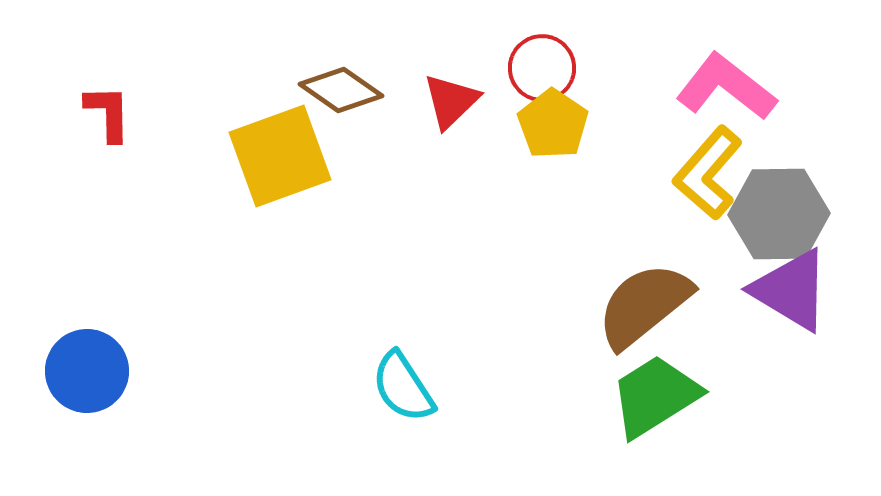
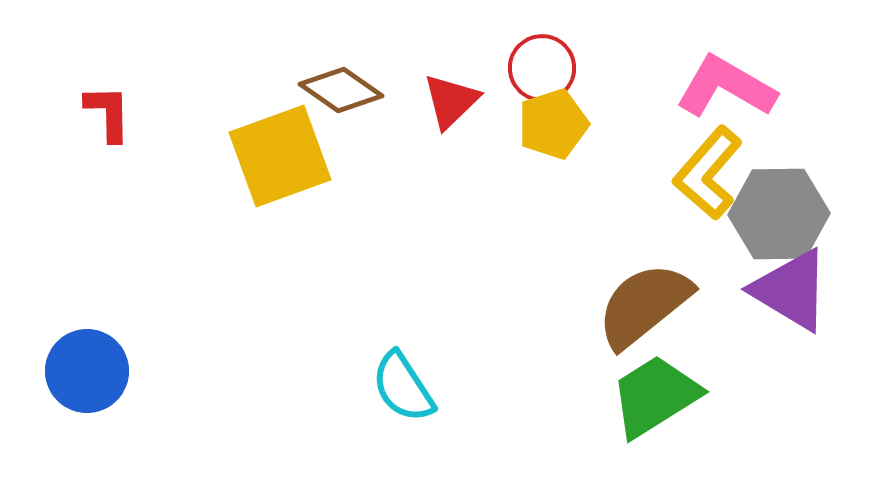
pink L-shape: rotated 8 degrees counterclockwise
yellow pentagon: rotated 20 degrees clockwise
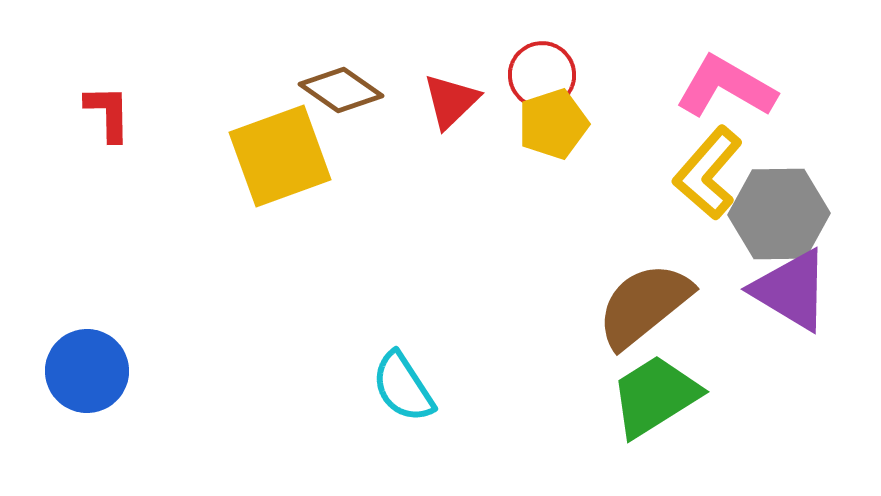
red circle: moved 7 px down
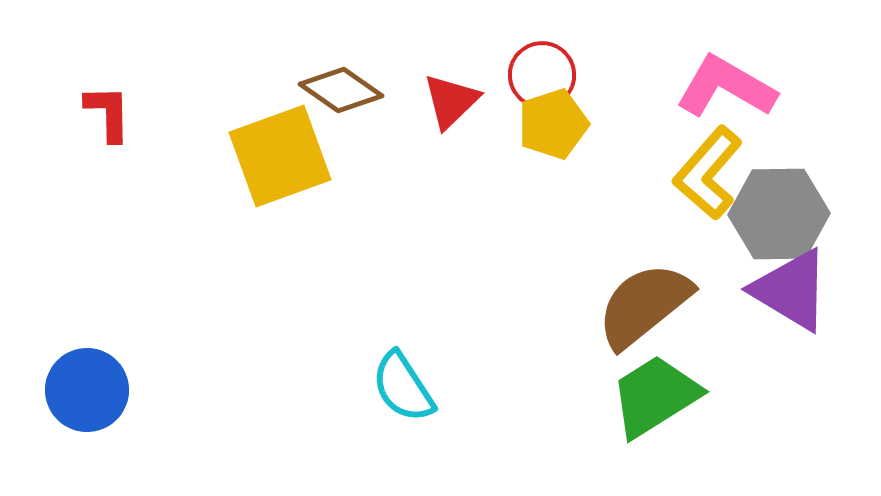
blue circle: moved 19 px down
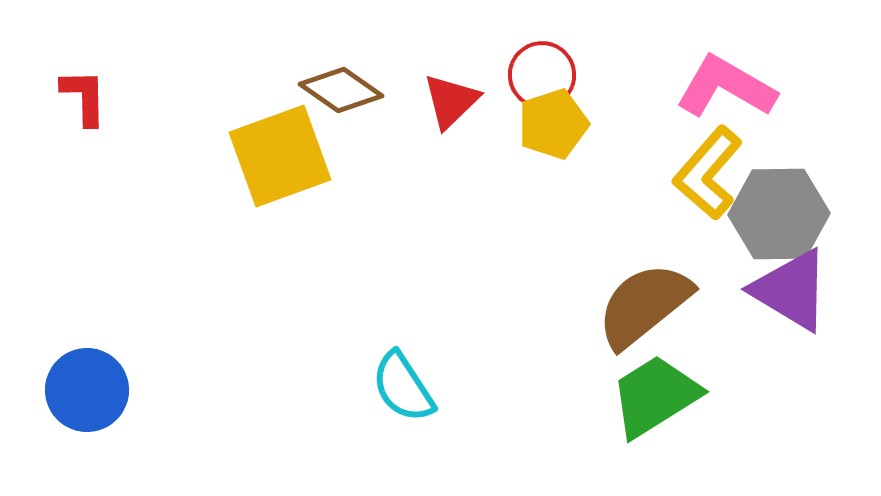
red L-shape: moved 24 px left, 16 px up
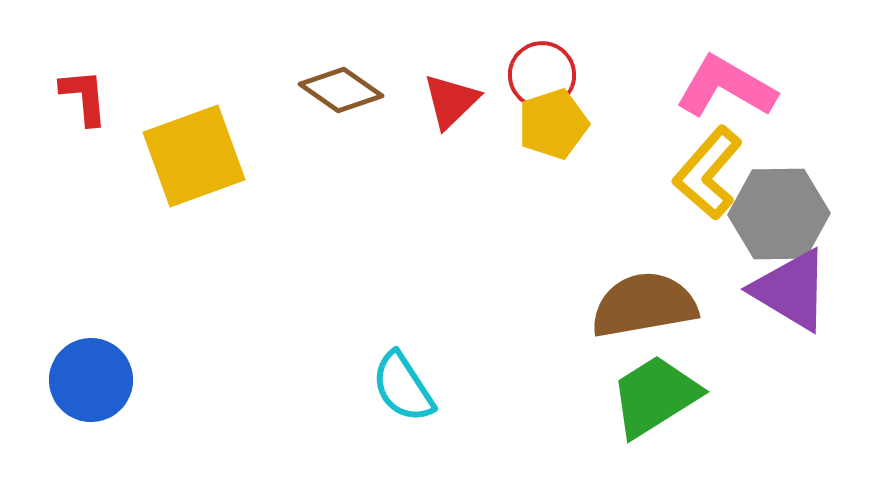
red L-shape: rotated 4 degrees counterclockwise
yellow square: moved 86 px left
brown semicircle: rotated 29 degrees clockwise
blue circle: moved 4 px right, 10 px up
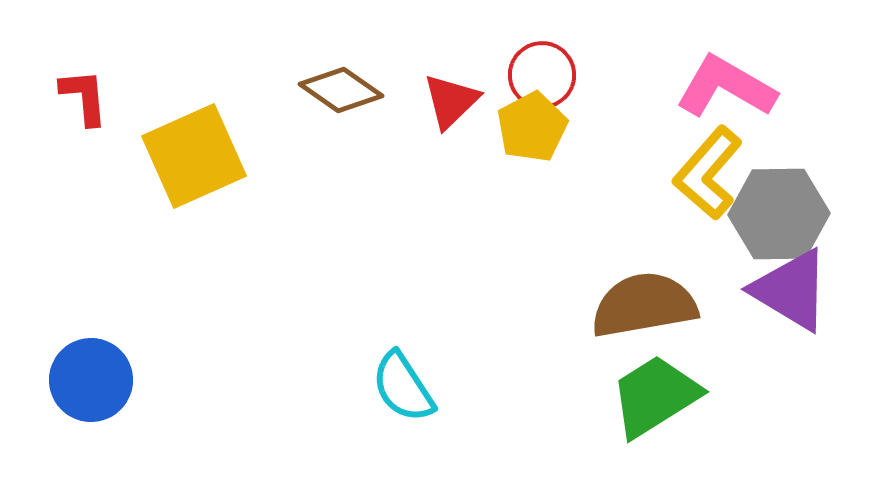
yellow pentagon: moved 21 px left, 3 px down; rotated 10 degrees counterclockwise
yellow square: rotated 4 degrees counterclockwise
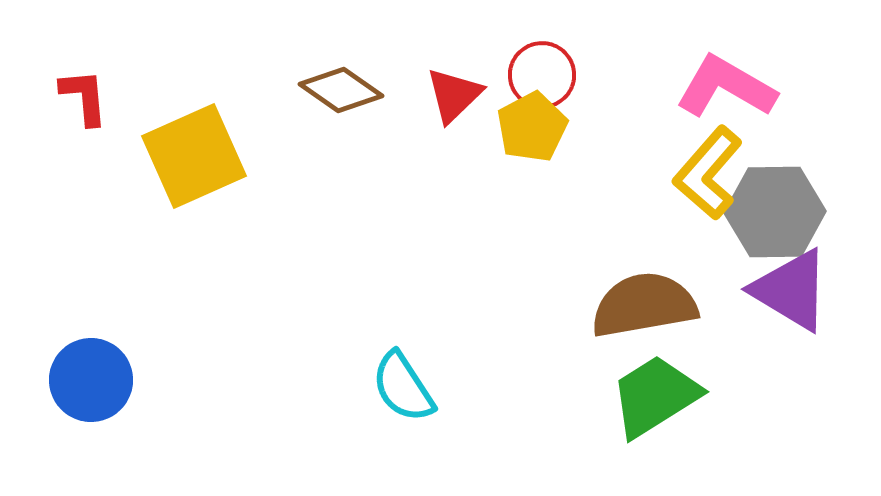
red triangle: moved 3 px right, 6 px up
gray hexagon: moved 4 px left, 2 px up
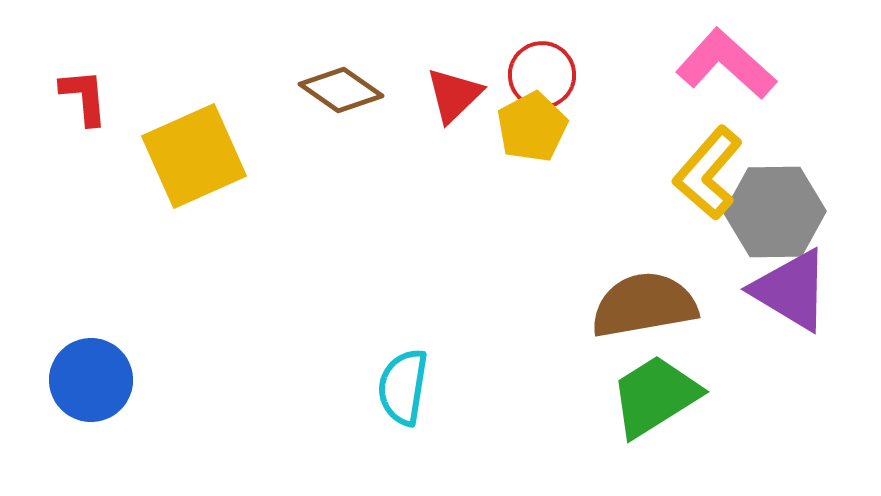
pink L-shape: moved 23 px up; rotated 12 degrees clockwise
cyan semicircle: rotated 42 degrees clockwise
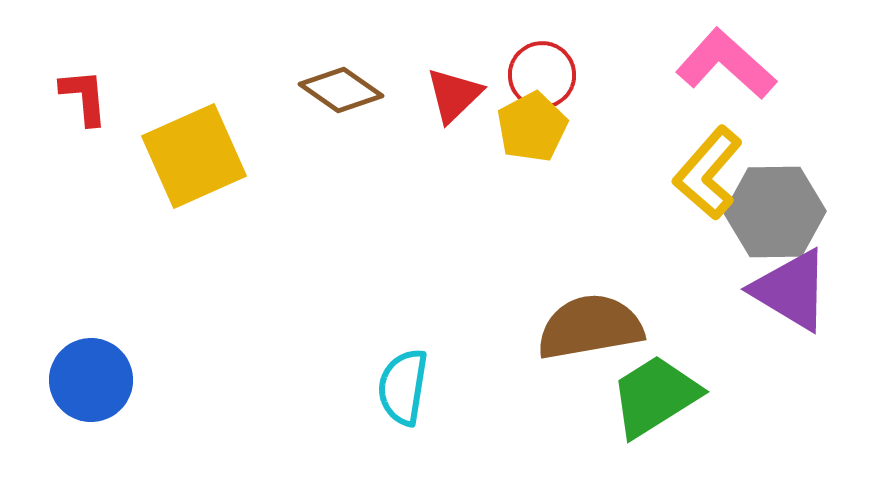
brown semicircle: moved 54 px left, 22 px down
